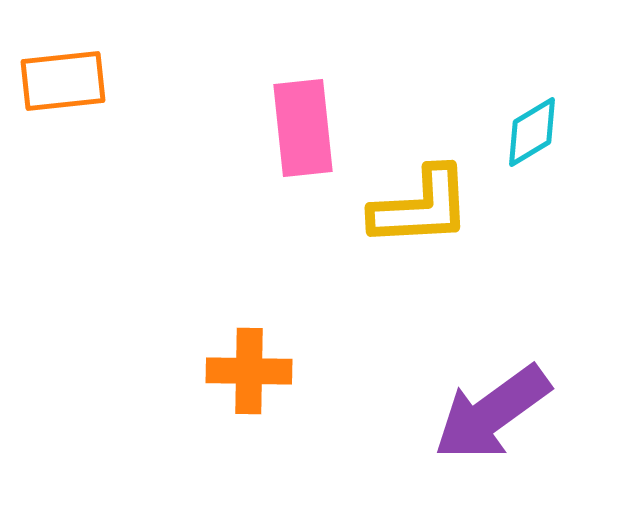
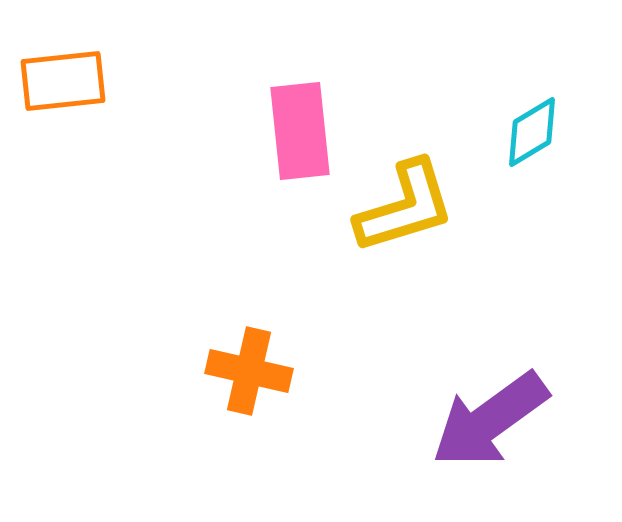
pink rectangle: moved 3 px left, 3 px down
yellow L-shape: moved 16 px left; rotated 14 degrees counterclockwise
orange cross: rotated 12 degrees clockwise
purple arrow: moved 2 px left, 7 px down
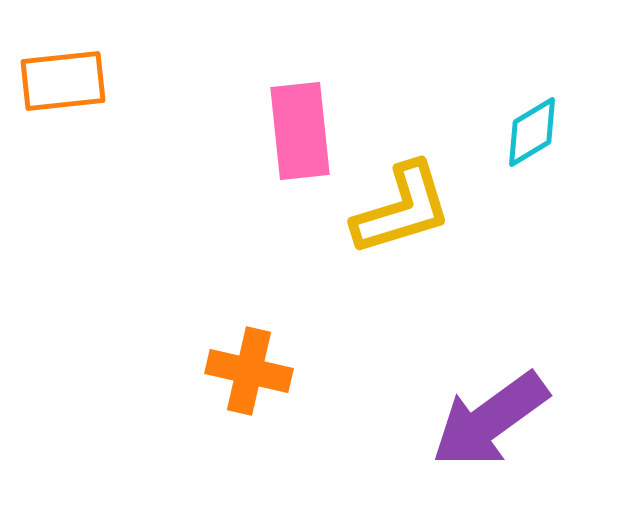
yellow L-shape: moved 3 px left, 2 px down
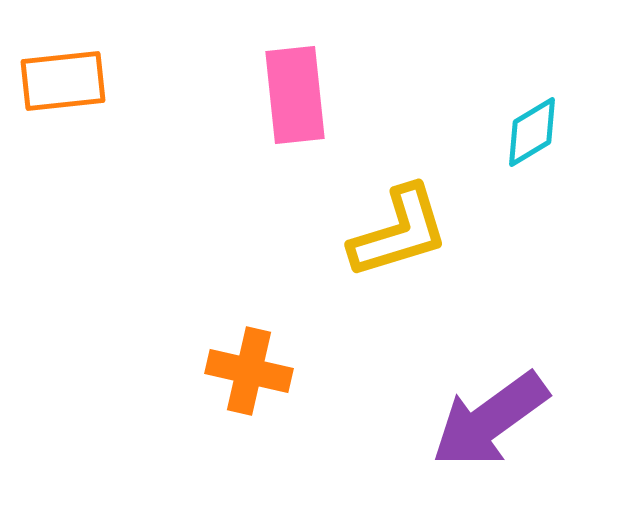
pink rectangle: moved 5 px left, 36 px up
yellow L-shape: moved 3 px left, 23 px down
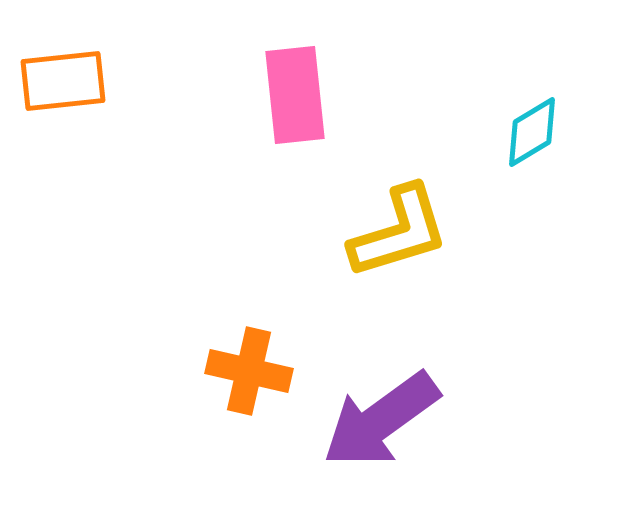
purple arrow: moved 109 px left
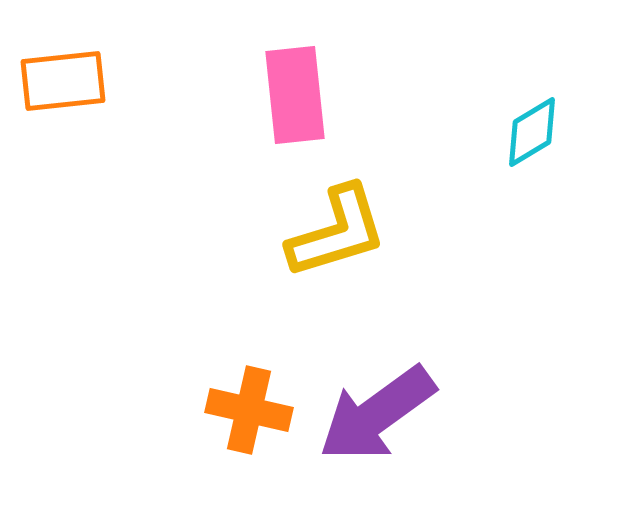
yellow L-shape: moved 62 px left
orange cross: moved 39 px down
purple arrow: moved 4 px left, 6 px up
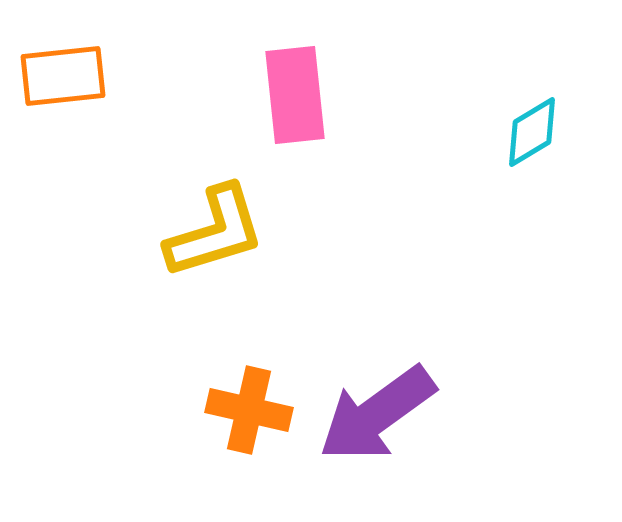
orange rectangle: moved 5 px up
yellow L-shape: moved 122 px left
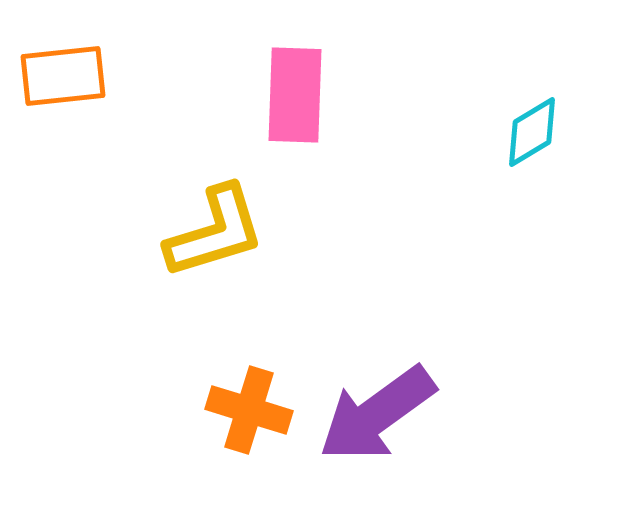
pink rectangle: rotated 8 degrees clockwise
orange cross: rotated 4 degrees clockwise
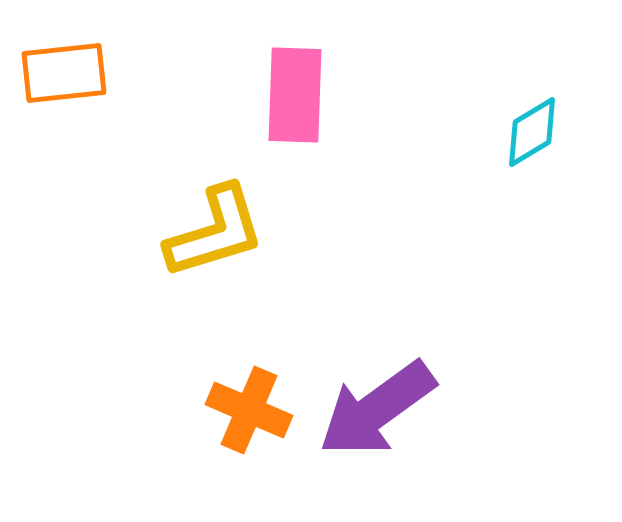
orange rectangle: moved 1 px right, 3 px up
orange cross: rotated 6 degrees clockwise
purple arrow: moved 5 px up
